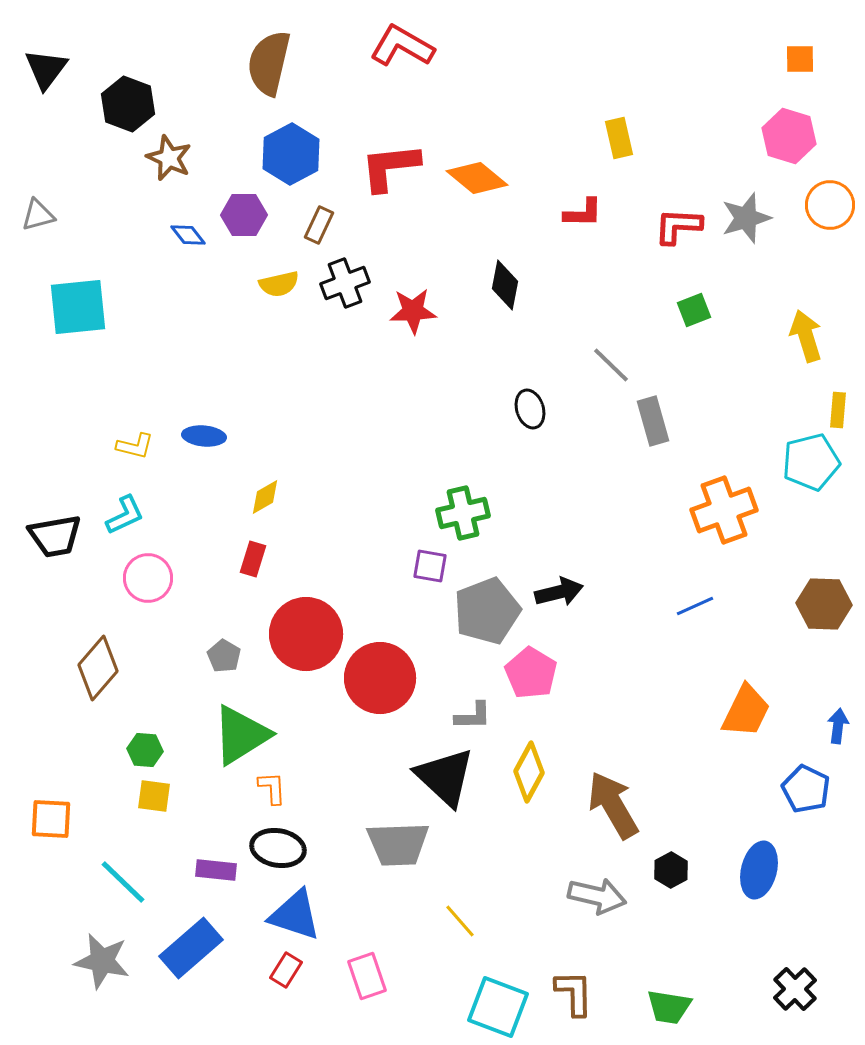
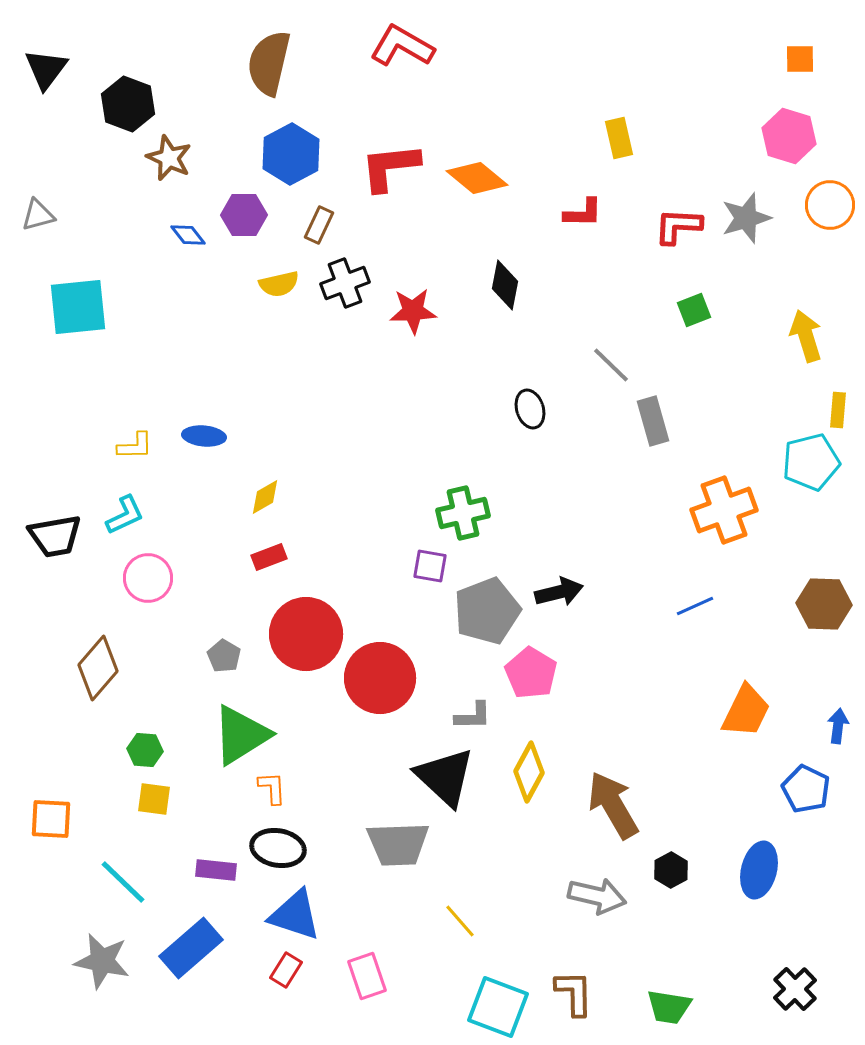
yellow L-shape at (135, 446): rotated 15 degrees counterclockwise
red rectangle at (253, 559): moved 16 px right, 2 px up; rotated 52 degrees clockwise
yellow square at (154, 796): moved 3 px down
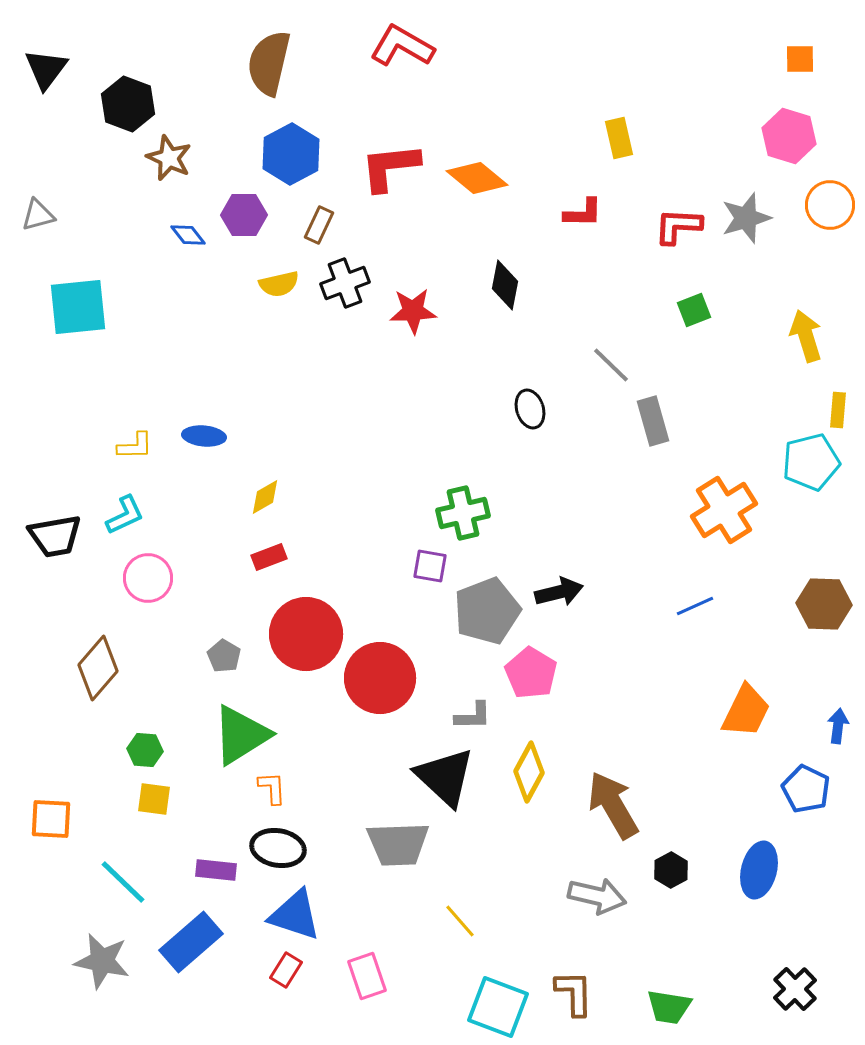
orange cross at (724, 510): rotated 12 degrees counterclockwise
blue rectangle at (191, 948): moved 6 px up
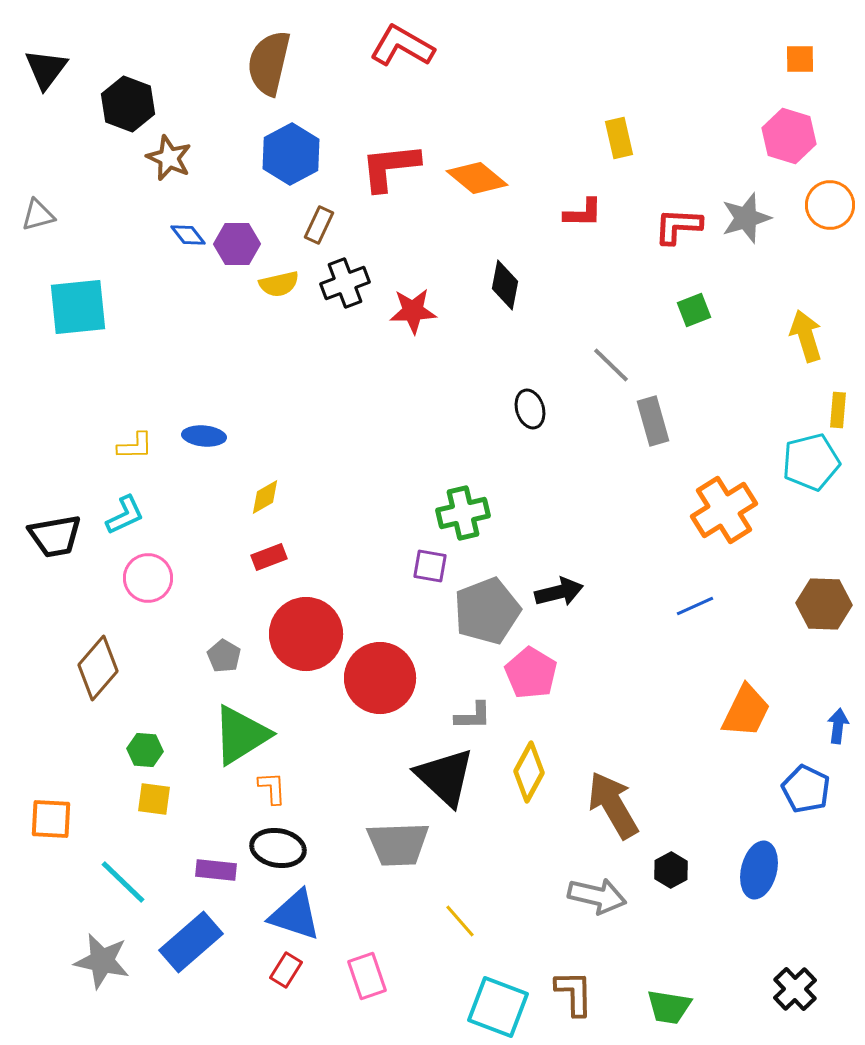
purple hexagon at (244, 215): moved 7 px left, 29 px down
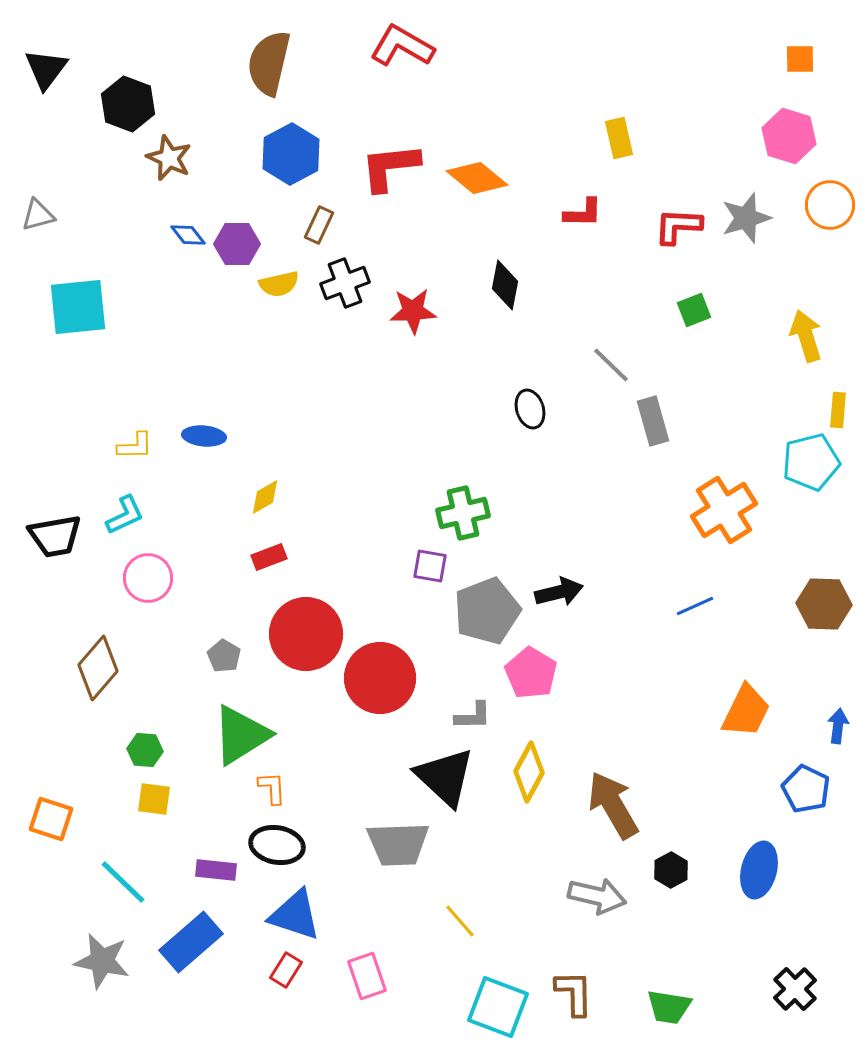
orange square at (51, 819): rotated 15 degrees clockwise
black ellipse at (278, 848): moved 1 px left, 3 px up
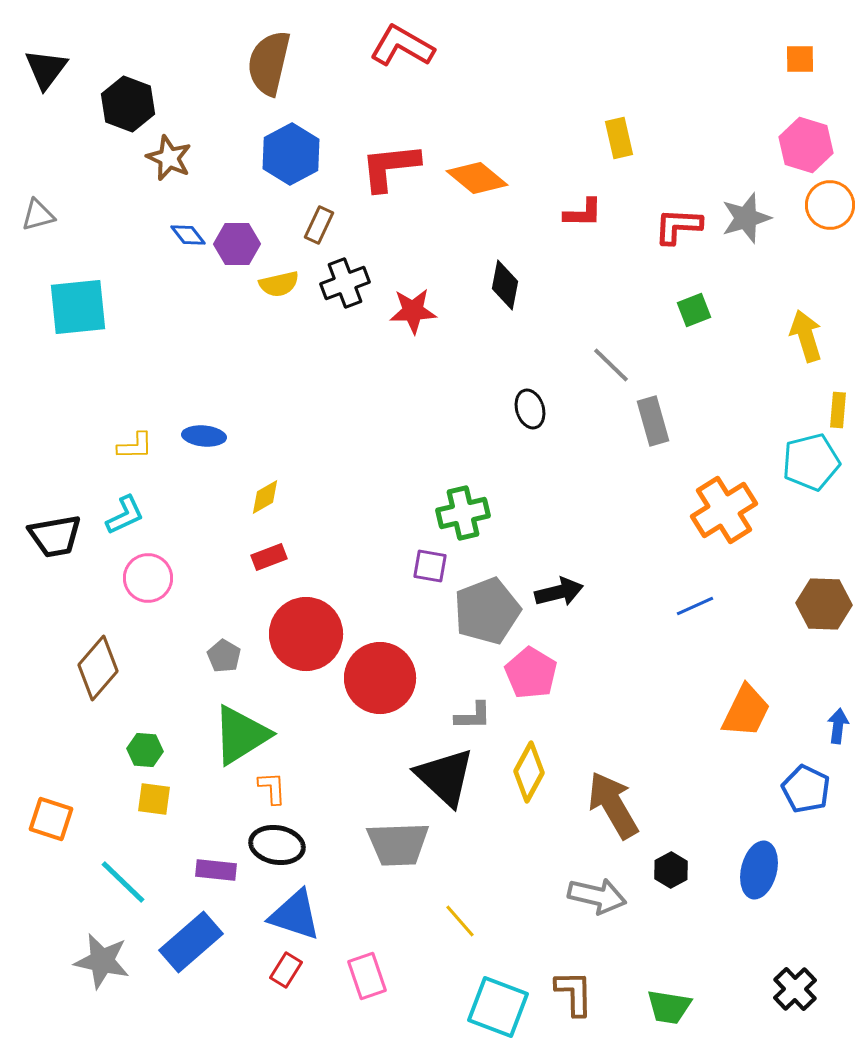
pink hexagon at (789, 136): moved 17 px right, 9 px down
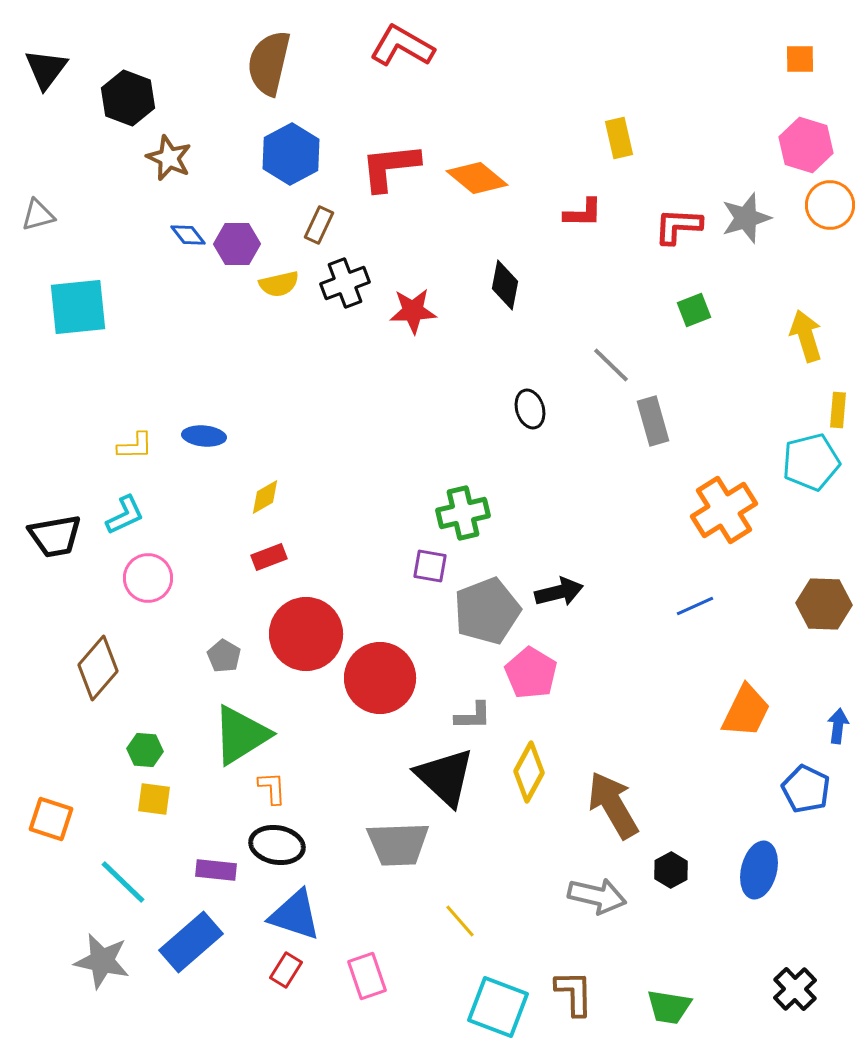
black hexagon at (128, 104): moved 6 px up
